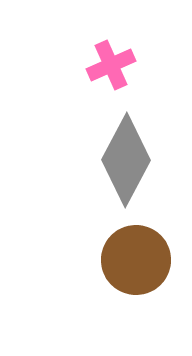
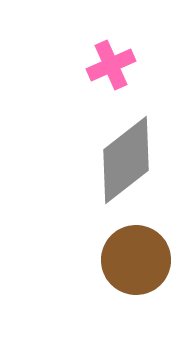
gray diamond: rotated 24 degrees clockwise
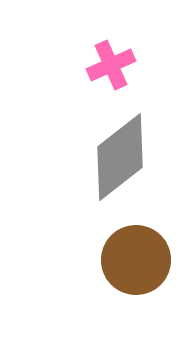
gray diamond: moved 6 px left, 3 px up
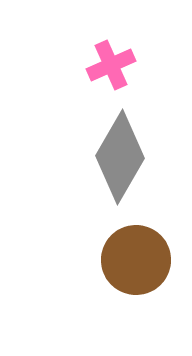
gray diamond: rotated 22 degrees counterclockwise
